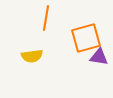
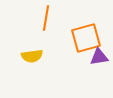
purple triangle: rotated 18 degrees counterclockwise
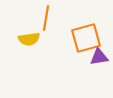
yellow semicircle: moved 3 px left, 17 px up
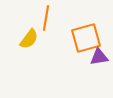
yellow semicircle: rotated 45 degrees counterclockwise
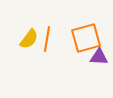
orange line: moved 1 px right, 21 px down
purple triangle: rotated 12 degrees clockwise
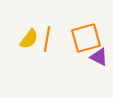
purple triangle: rotated 24 degrees clockwise
